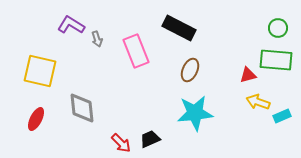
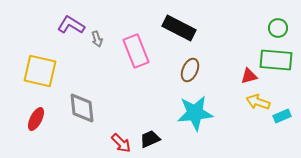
red triangle: moved 1 px right, 1 px down
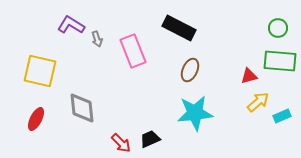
pink rectangle: moved 3 px left
green rectangle: moved 4 px right, 1 px down
yellow arrow: rotated 120 degrees clockwise
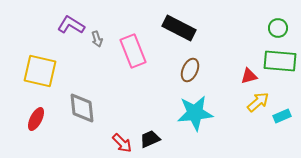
red arrow: moved 1 px right
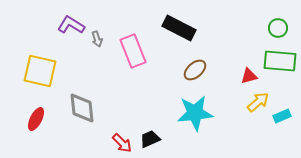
brown ellipse: moved 5 px right; rotated 25 degrees clockwise
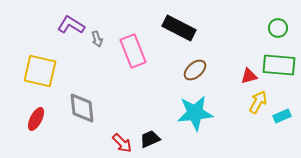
green rectangle: moved 1 px left, 4 px down
yellow arrow: rotated 20 degrees counterclockwise
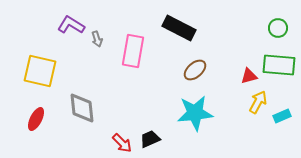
pink rectangle: rotated 32 degrees clockwise
